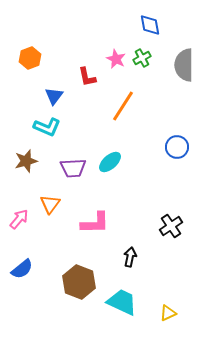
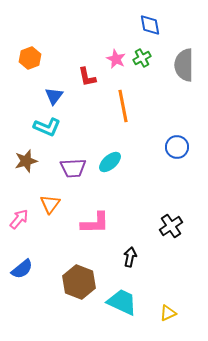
orange line: rotated 44 degrees counterclockwise
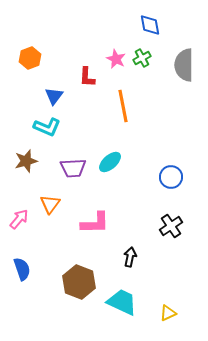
red L-shape: rotated 15 degrees clockwise
blue circle: moved 6 px left, 30 px down
blue semicircle: rotated 70 degrees counterclockwise
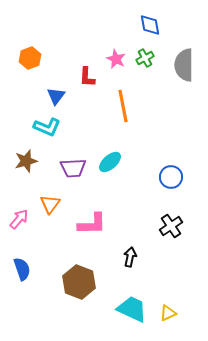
green cross: moved 3 px right
blue triangle: moved 2 px right
pink L-shape: moved 3 px left, 1 px down
cyan trapezoid: moved 10 px right, 7 px down
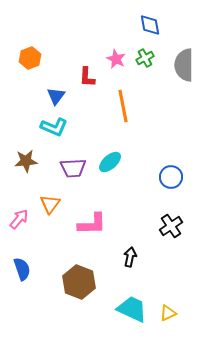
cyan L-shape: moved 7 px right
brown star: rotated 10 degrees clockwise
